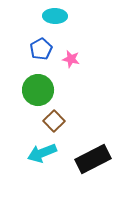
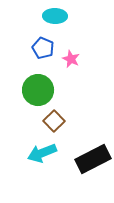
blue pentagon: moved 2 px right, 1 px up; rotated 20 degrees counterclockwise
pink star: rotated 12 degrees clockwise
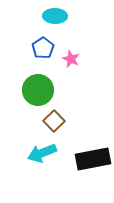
blue pentagon: rotated 15 degrees clockwise
black rectangle: rotated 16 degrees clockwise
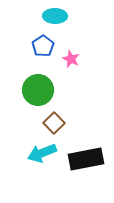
blue pentagon: moved 2 px up
brown square: moved 2 px down
black rectangle: moved 7 px left
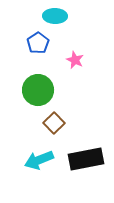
blue pentagon: moved 5 px left, 3 px up
pink star: moved 4 px right, 1 px down
cyan arrow: moved 3 px left, 7 px down
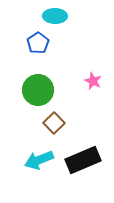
pink star: moved 18 px right, 21 px down
black rectangle: moved 3 px left, 1 px down; rotated 12 degrees counterclockwise
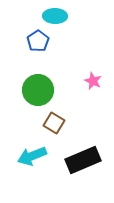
blue pentagon: moved 2 px up
brown square: rotated 15 degrees counterclockwise
cyan arrow: moved 7 px left, 4 px up
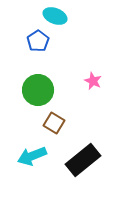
cyan ellipse: rotated 20 degrees clockwise
black rectangle: rotated 16 degrees counterclockwise
